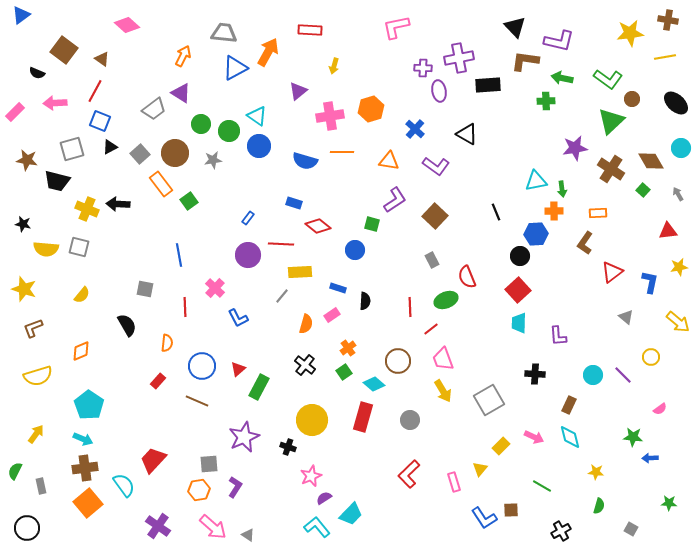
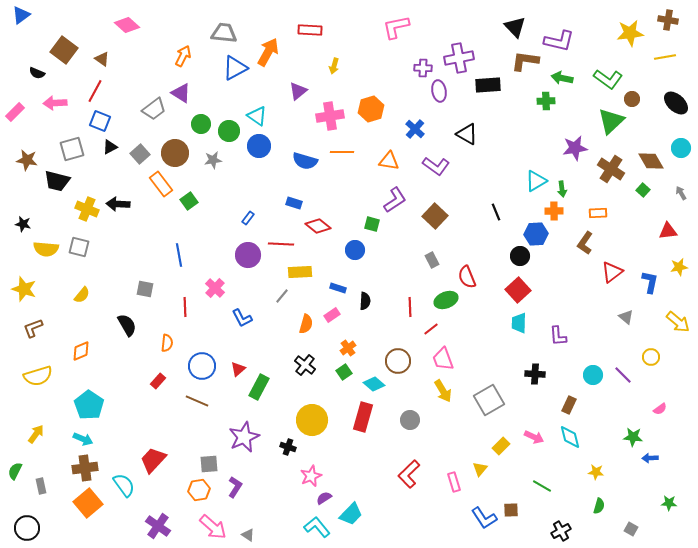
cyan triangle at (536, 181): rotated 20 degrees counterclockwise
gray arrow at (678, 194): moved 3 px right, 1 px up
blue L-shape at (238, 318): moved 4 px right
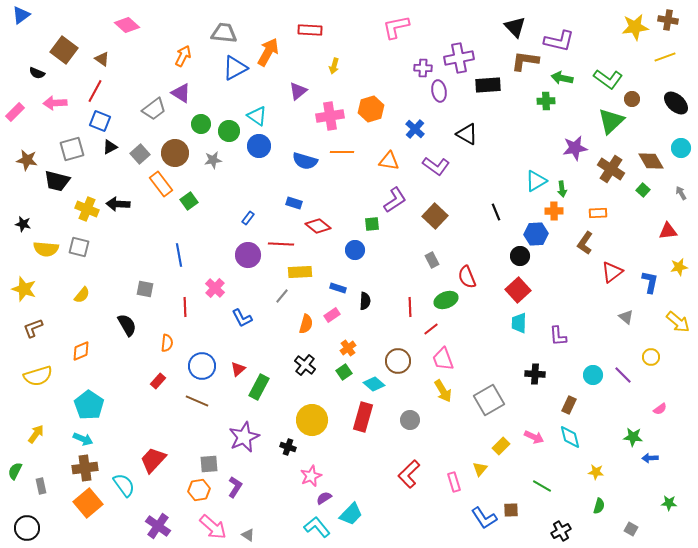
yellow star at (630, 33): moved 5 px right, 6 px up
yellow line at (665, 57): rotated 10 degrees counterclockwise
green square at (372, 224): rotated 21 degrees counterclockwise
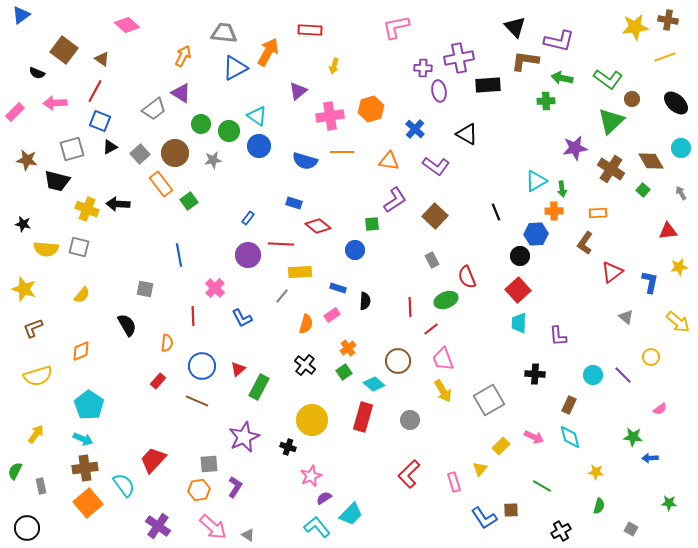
red line at (185, 307): moved 8 px right, 9 px down
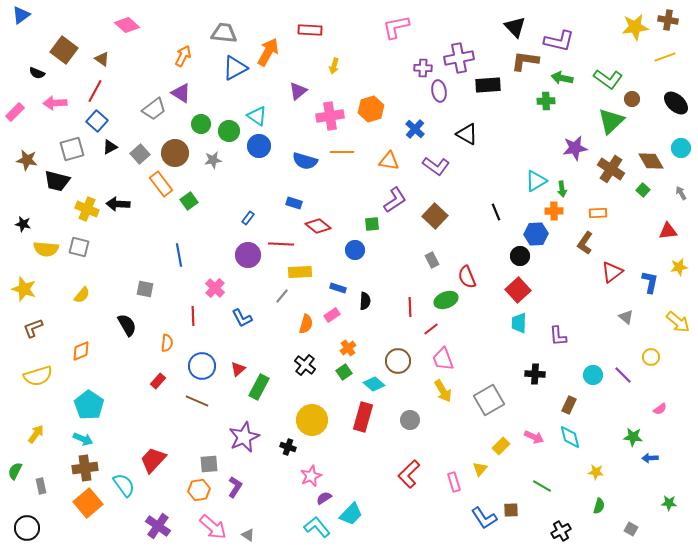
blue square at (100, 121): moved 3 px left; rotated 20 degrees clockwise
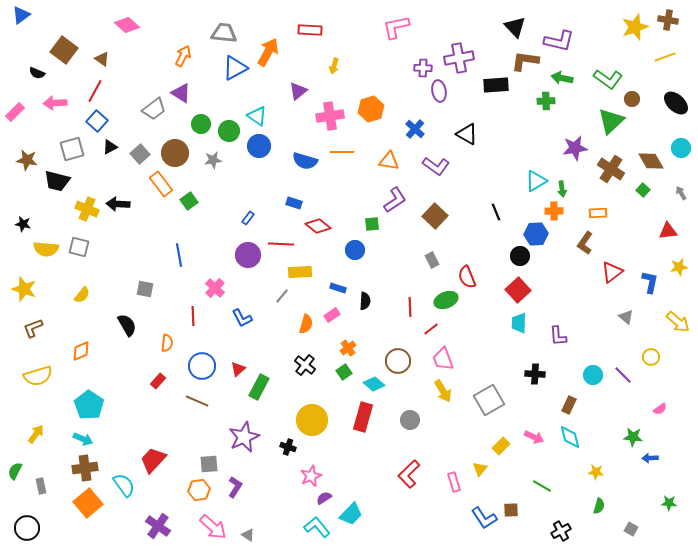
yellow star at (635, 27): rotated 12 degrees counterclockwise
black rectangle at (488, 85): moved 8 px right
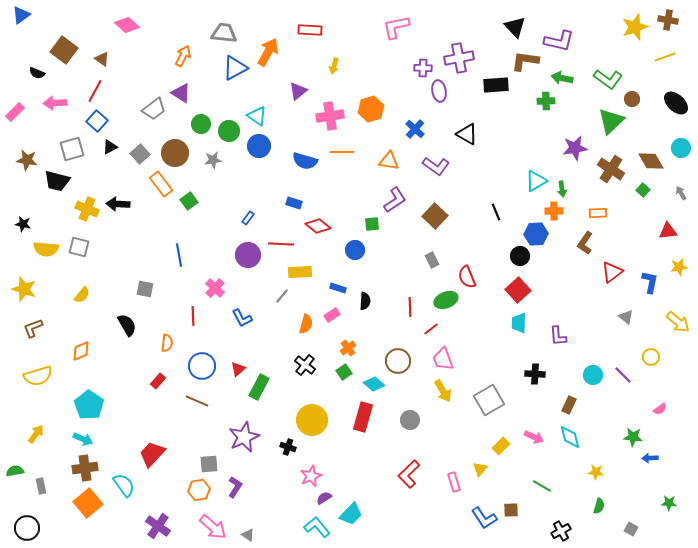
red trapezoid at (153, 460): moved 1 px left, 6 px up
green semicircle at (15, 471): rotated 54 degrees clockwise
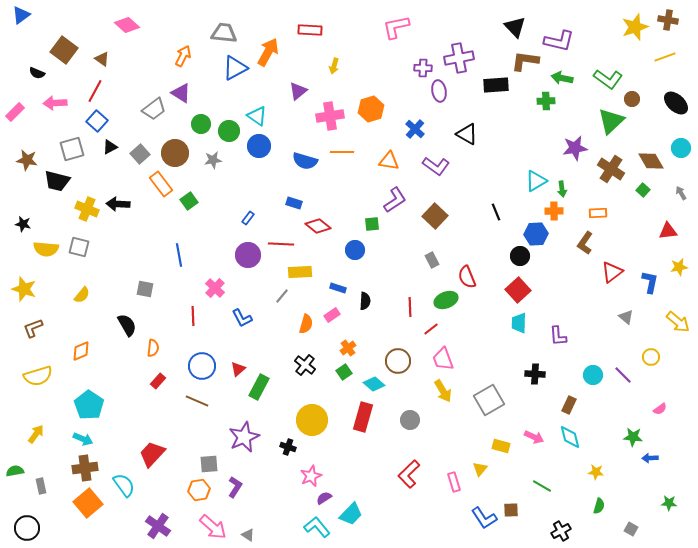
orange semicircle at (167, 343): moved 14 px left, 5 px down
yellow rectangle at (501, 446): rotated 60 degrees clockwise
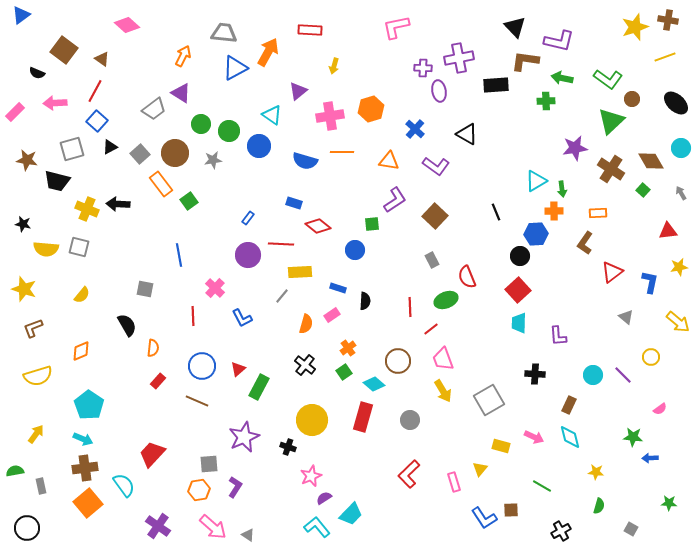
cyan triangle at (257, 116): moved 15 px right, 1 px up
